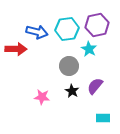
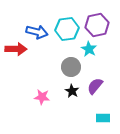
gray circle: moved 2 px right, 1 px down
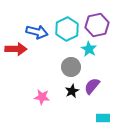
cyan hexagon: rotated 20 degrees counterclockwise
purple semicircle: moved 3 px left
black star: rotated 16 degrees clockwise
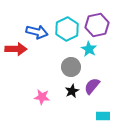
cyan rectangle: moved 2 px up
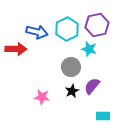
cyan star: rotated 14 degrees counterclockwise
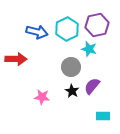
red arrow: moved 10 px down
black star: rotated 16 degrees counterclockwise
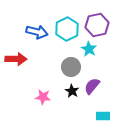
cyan star: rotated 14 degrees clockwise
pink star: moved 1 px right
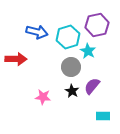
cyan hexagon: moved 1 px right, 8 px down; rotated 10 degrees clockwise
cyan star: moved 1 px left, 2 px down
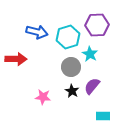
purple hexagon: rotated 10 degrees clockwise
cyan star: moved 2 px right, 3 px down
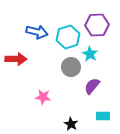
black star: moved 1 px left, 33 px down
